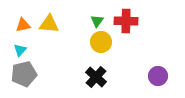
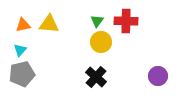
gray pentagon: moved 2 px left
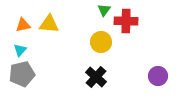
green triangle: moved 7 px right, 11 px up
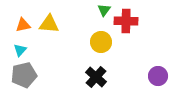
gray pentagon: moved 2 px right, 1 px down
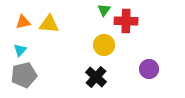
orange triangle: moved 3 px up
yellow circle: moved 3 px right, 3 px down
purple circle: moved 9 px left, 7 px up
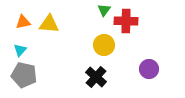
gray pentagon: rotated 25 degrees clockwise
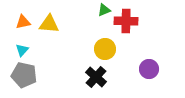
green triangle: rotated 32 degrees clockwise
yellow circle: moved 1 px right, 4 px down
cyan triangle: moved 2 px right
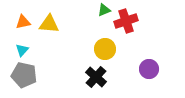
red cross: rotated 20 degrees counterclockwise
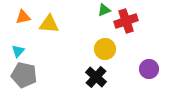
orange triangle: moved 5 px up
cyan triangle: moved 4 px left, 1 px down
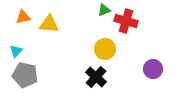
red cross: rotated 35 degrees clockwise
cyan triangle: moved 2 px left
purple circle: moved 4 px right
gray pentagon: moved 1 px right
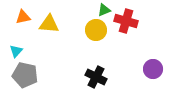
yellow circle: moved 9 px left, 19 px up
black cross: rotated 15 degrees counterclockwise
